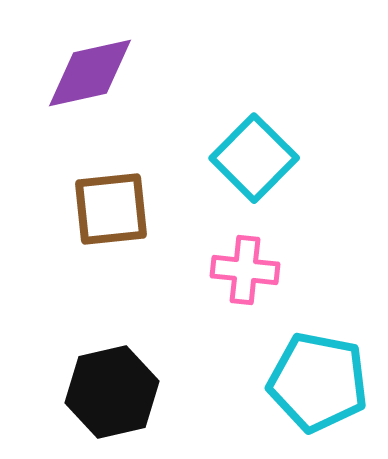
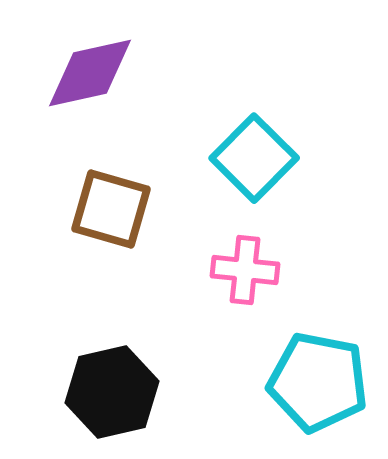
brown square: rotated 22 degrees clockwise
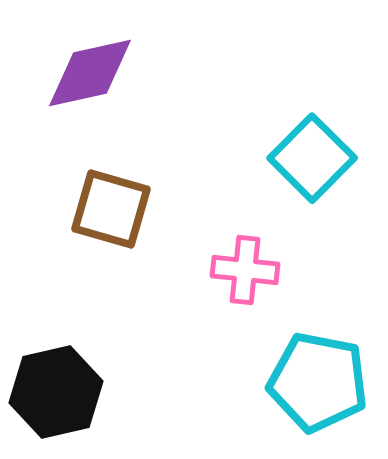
cyan square: moved 58 px right
black hexagon: moved 56 px left
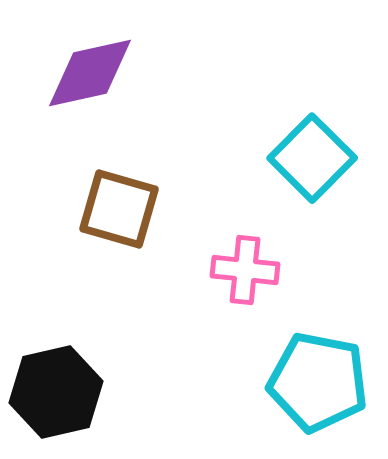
brown square: moved 8 px right
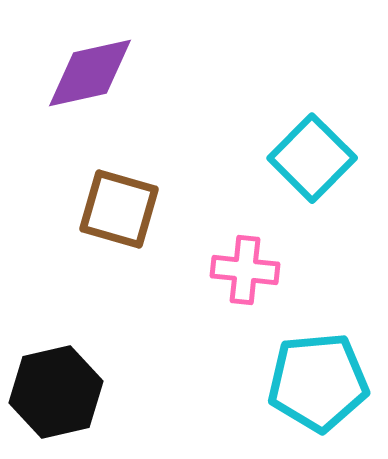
cyan pentagon: rotated 16 degrees counterclockwise
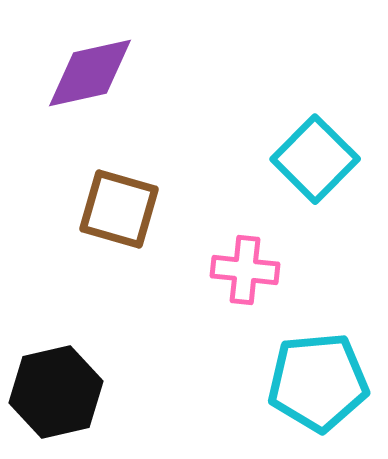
cyan square: moved 3 px right, 1 px down
